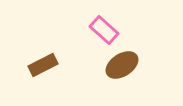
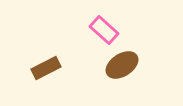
brown rectangle: moved 3 px right, 3 px down
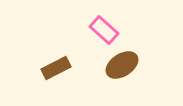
brown rectangle: moved 10 px right
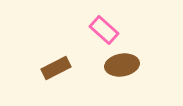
brown ellipse: rotated 24 degrees clockwise
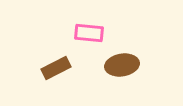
pink rectangle: moved 15 px left, 3 px down; rotated 36 degrees counterclockwise
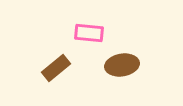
brown rectangle: rotated 12 degrees counterclockwise
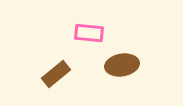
brown rectangle: moved 6 px down
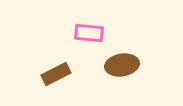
brown rectangle: rotated 12 degrees clockwise
